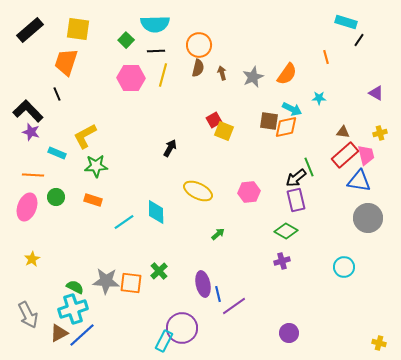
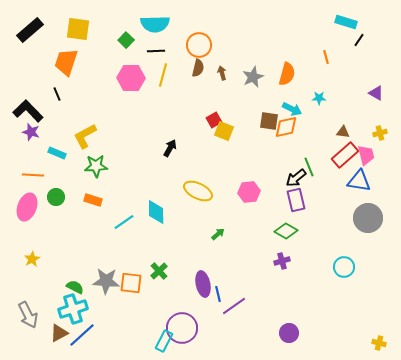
orange semicircle at (287, 74): rotated 20 degrees counterclockwise
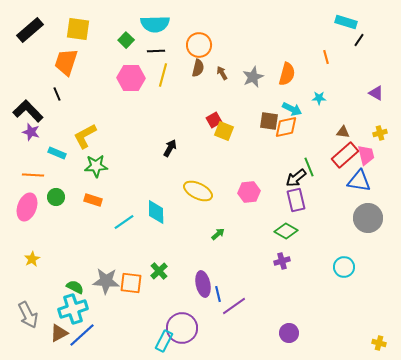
brown arrow at (222, 73): rotated 16 degrees counterclockwise
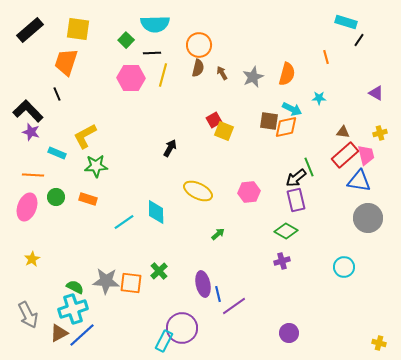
black line at (156, 51): moved 4 px left, 2 px down
orange rectangle at (93, 200): moved 5 px left, 1 px up
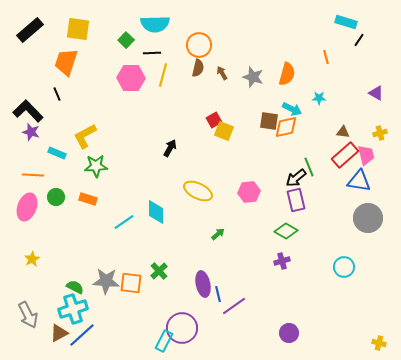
gray star at (253, 77): rotated 30 degrees counterclockwise
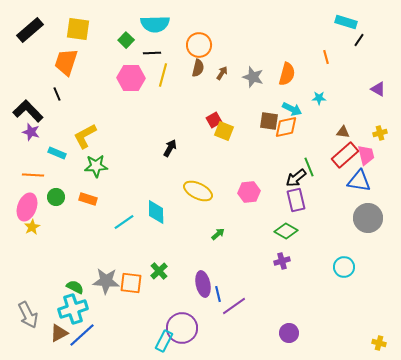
brown arrow at (222, 73): rotated 64 degrees clockwise
purple triangle at (376, 93): moved 2 px right, 4 px up
yellow star at (32, 259): moved 32 px up
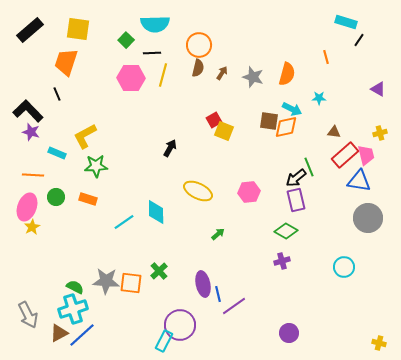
brown triangle at (343, 132): moved 9 px left
purple circle at (182, 328): moved 2 px left, 3 px up
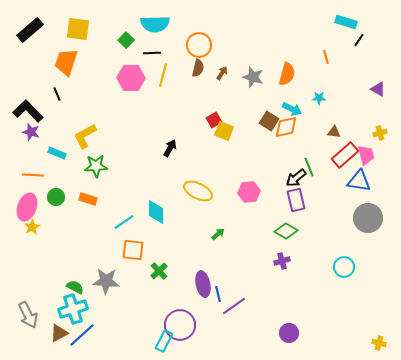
brown square at (269, 121): rotated 24 degrees clockwise
orange square at (131, 283): moved 2 px right, 33 px up
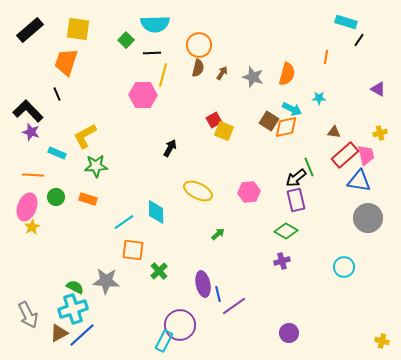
orange line at (326, 57): rotated 24 degrees clockwise
pink hexagon at (131, 78): moved 12 px right, 17 px down
yellow cross at (379, 343): moved 3 px right, 2 px up
